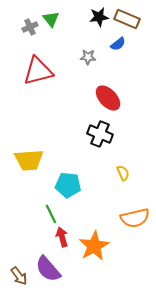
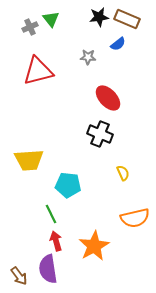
red arrow: moved 6 px left, 4 px down
purple semicircle: rotated 32 degrees clockwise
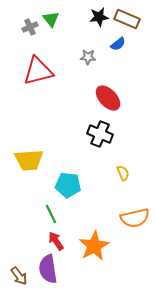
red arrow: rotated 18 degrees counterclockwise
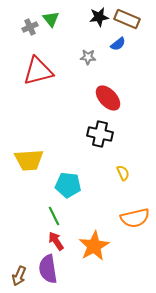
black cross: rotated 10 degrees counterclockwise
green line: moved 3 px right, 2 px down
brown arrow: rotated 60 degrees clockwise
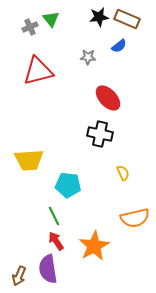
blue semicircle: moved 1 px right, 2 px down
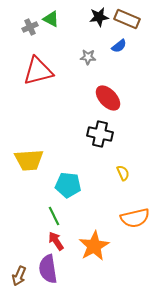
green triangle: rotated 24 degrees counterclockwise
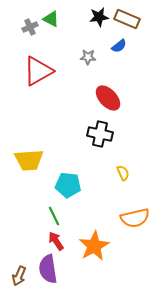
red triangle: rotated 16 degrees counterclockwise
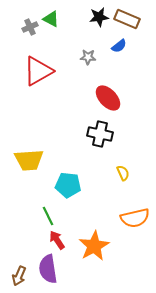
green line: moved 6 px left
red arrow: moved 1 px right, 1 px up
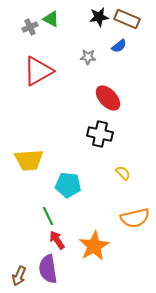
yellow semicircle: rotated 21 degrees counterclockwise
